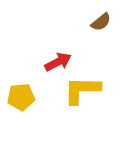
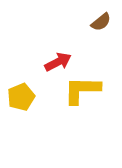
yellow pentagon: rotated 16 degrees counterclockwise
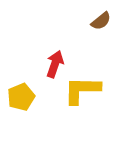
brown semicircle: moved 1 px up
red arrow: moved 3 px left, 2 px down; rotated 44 degrees counterclockwise
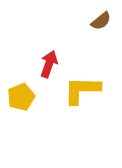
red arrow: moved 6 px left
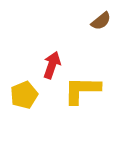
red arrow: moved 3 px right, 1 px down
yellow pentagon: moved 3 px right, 2 px up
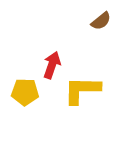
yellow pentagon: moved 1 px right, 3 px up; rotated 24 degrees clockwise
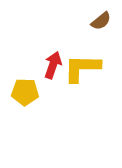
red arrow: moved 1 px right
yellow L-shape: moved 22 px up
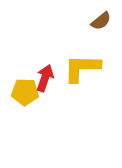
red arrow: moved 8 px left, 13 px down
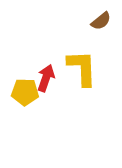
yellow L-shape: rotated 87 degrees clockwise
red arrow: moved 1 px right
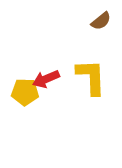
yellow L-shape: moved 9 px right, 9 px down
red arrow: moved 1 px down; rotated 132 degrees counterclockwise
